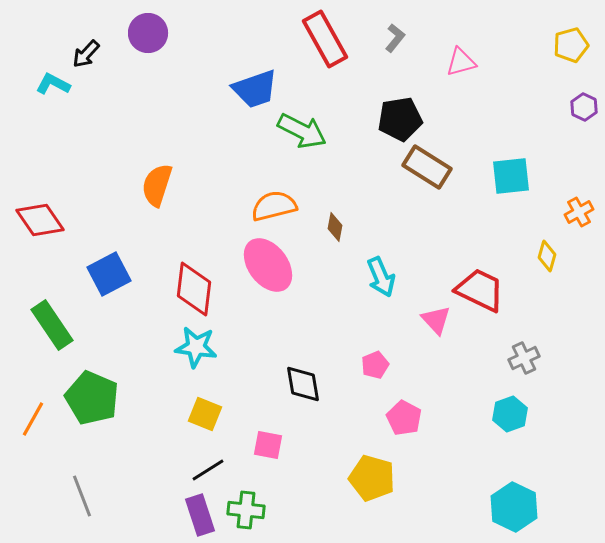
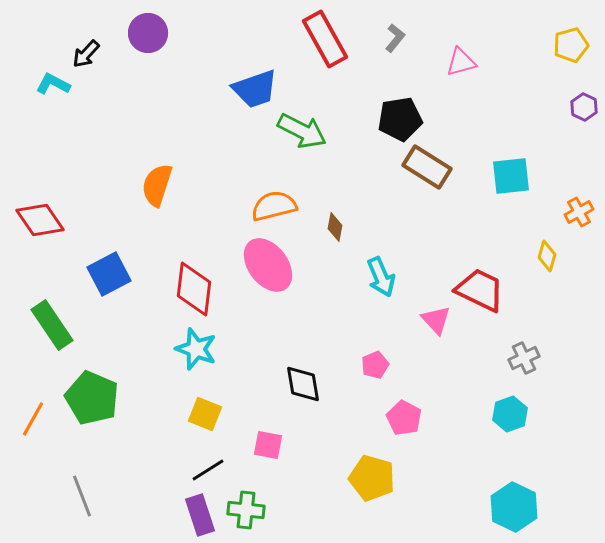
cyan star at (196, 347): moved 2 px down; rotated 12 degrees clockwise
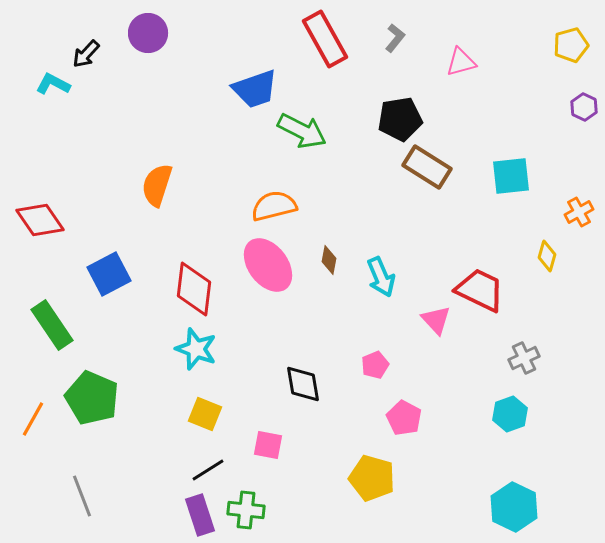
brown diamond at (335, 227): moved 6 px left, 33 px down
